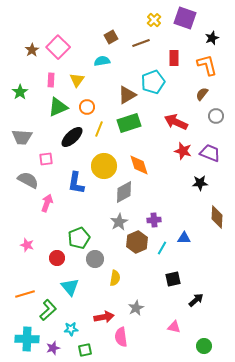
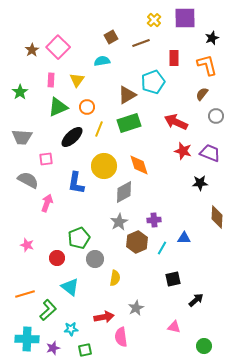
purple square at (185, 18): rotated 20 degrees counterclockwise
cyan triangle at (70, 287): rotated 12 degrees counterclockwise
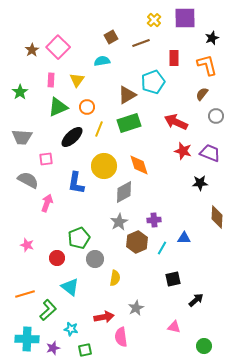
cyan star at (71, 329): rotated 16 degrees clockwise
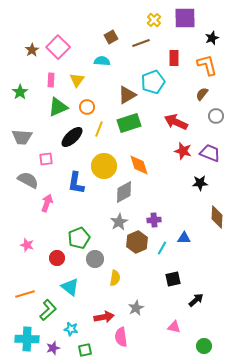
cyan semicircle at (102, 61): rotated 14 degrees clockwise
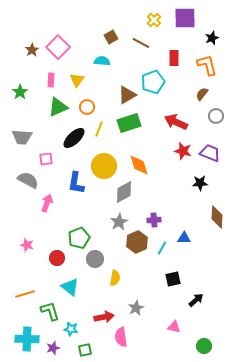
brown line at (141, 43): rotated 48 degrees clockwise
black ellipse at (72, 137): moved 2 px right, 1 px down
green L-shape at (48, 310): moved 2 px right, 1 px down; rotated 65 degrees counterclockwise
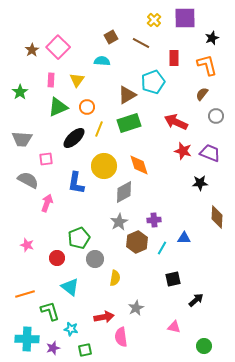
gray trapezoid at (22, 137): moved 2 px down
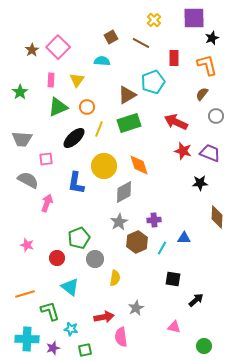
purple square at (185, 18): moved 9 px right
black square at (173, 279): rotated 21 degrees clockwise
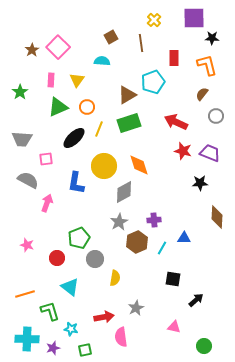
black star at (212, 38): rotated 24 degrees clockwise
brown line at (141, 43): rotated 54 degrees clockwise
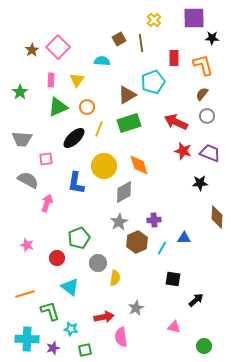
brown square at (111, 37): moved 8 px right, 2 px down
orange L-shape at (207, 65): moved 4 px left
gray circle at (216, 116): moved 9 px left
gray circle at (95, 259): moved 3 px right, 4 px down
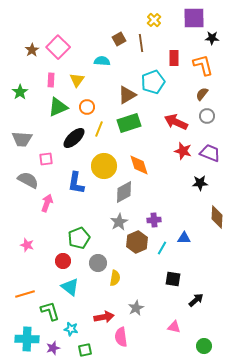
red circle at (57, 258): moved 6 px right, 3 px down
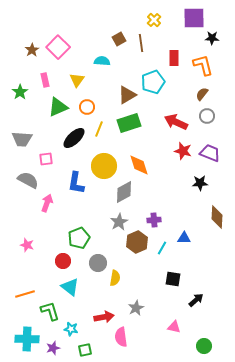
pink rectangle at (51, 80): moved 6 px left; rotated 16 degrees counterclockwise
